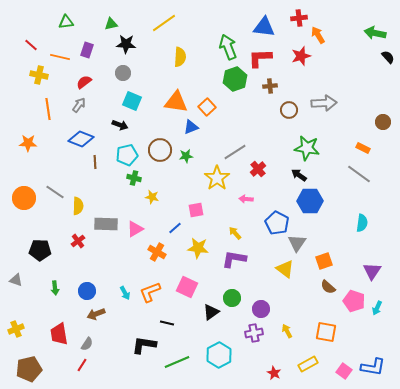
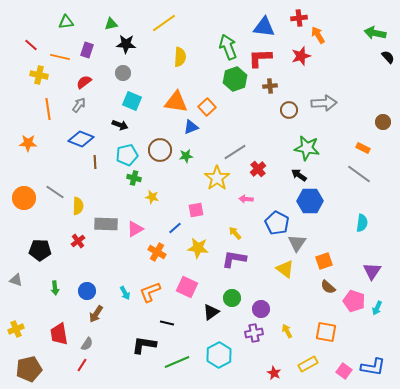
brown arrow at (96, 314): rotated 36 degrees counterclockwise
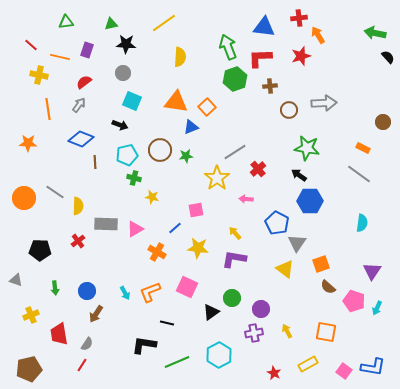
orange square at (324, 261): moved 3 px left, 3 px down
yellow cross at (16, 329): moved 15 px right, 14 px up
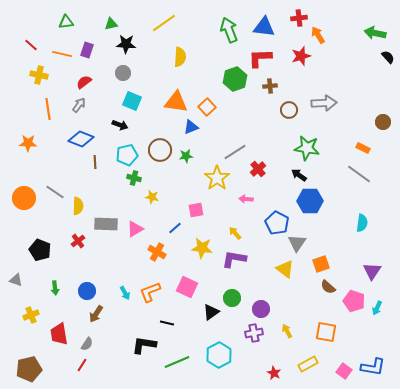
green arrow at (228, 47): moved 1 px right, 17 px up
orange line at (60, 57): moved 2 px right, 3 px up
yellow star at (198, 248): moved 4 px right
black pentagon at (40, 250): rotated 20 degrees clockwise
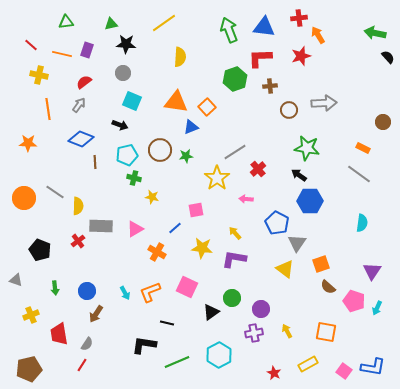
gray rectangle at (106, 224): moved 5 px left, 2 px down
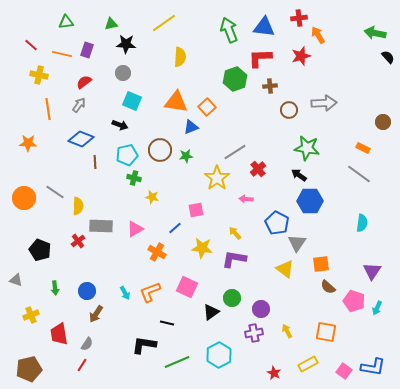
orange square at (321, 264): rotated 12 degrees clockwise
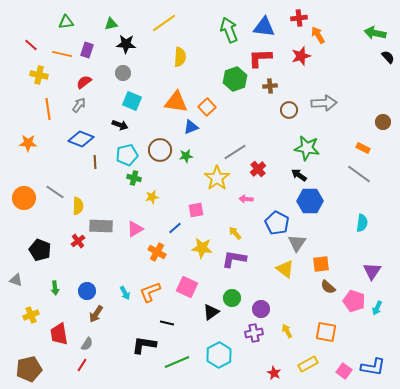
yellow star at (152, 197): rotated 24 degrees counterclockwise
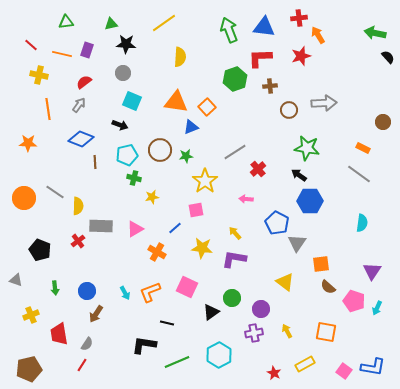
yellow star at (217, 178): moved 12 px left, 3 px down
yellow triangle at (285, 269): moved 13 px down
yellow rectangle at (308, 364): moved 3 px left
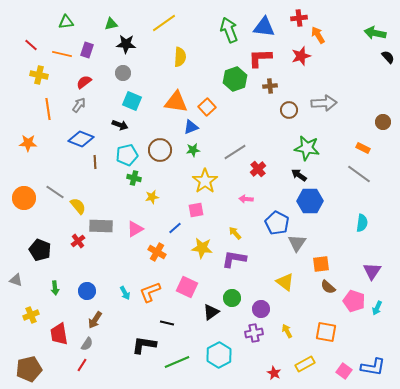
green star at (186, 156): moved 7 px right, 6 px up
yellow semicircle at (78, 206): rotated 42 degrees counterclockwise
brown arrow at (96, 314): moved 1 px left, 6 px down
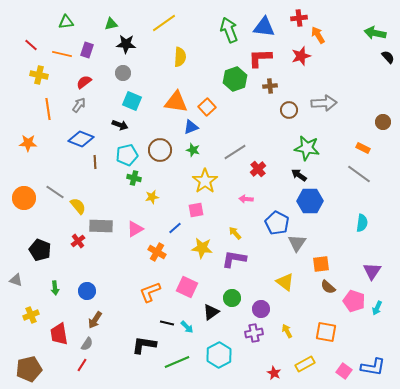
green star at (193, 150): rotated 24 degrees clockwise
cyan arrow at (125, 293): moved 62 px right, 34 px down; rotated 16 degrees counterclockwise
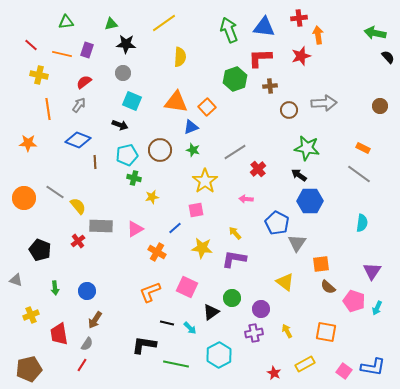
orange arrow at (318, 35): rotated 24 degrees clockwise
brown circle at (383, 122): moved 3 px left, 16 px up
blue diamond at (81, 139): moved 3 px left, 1 px down
cyan arrow at (187, 327): moved 3 px right, 1 px down
green line at (177, 362): moved 1 px left, 2 px down; rotated 35 degrees clockwise
